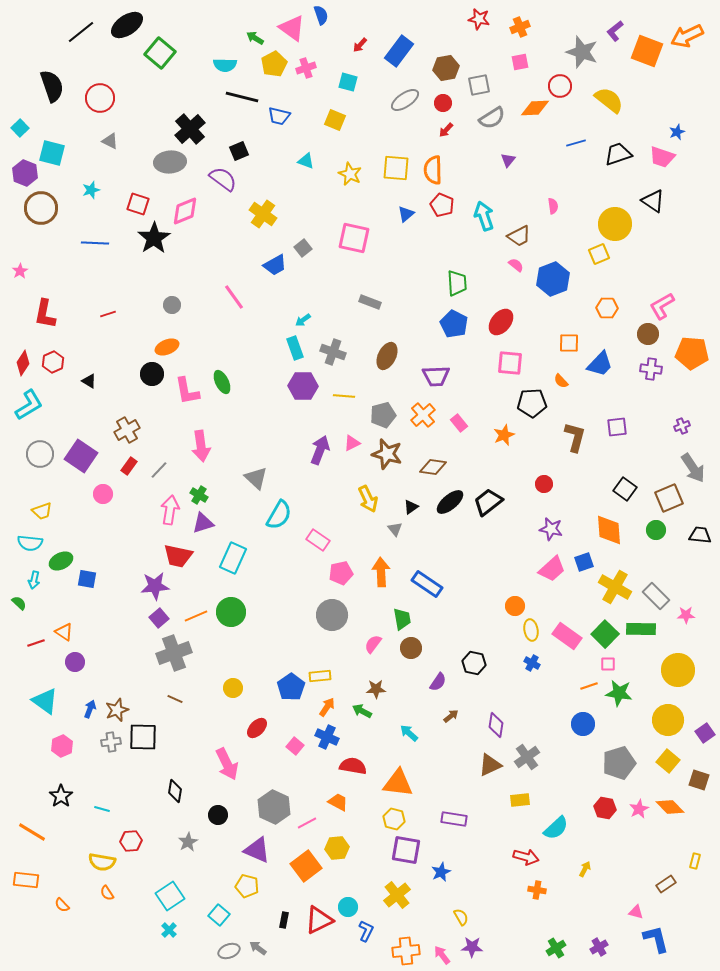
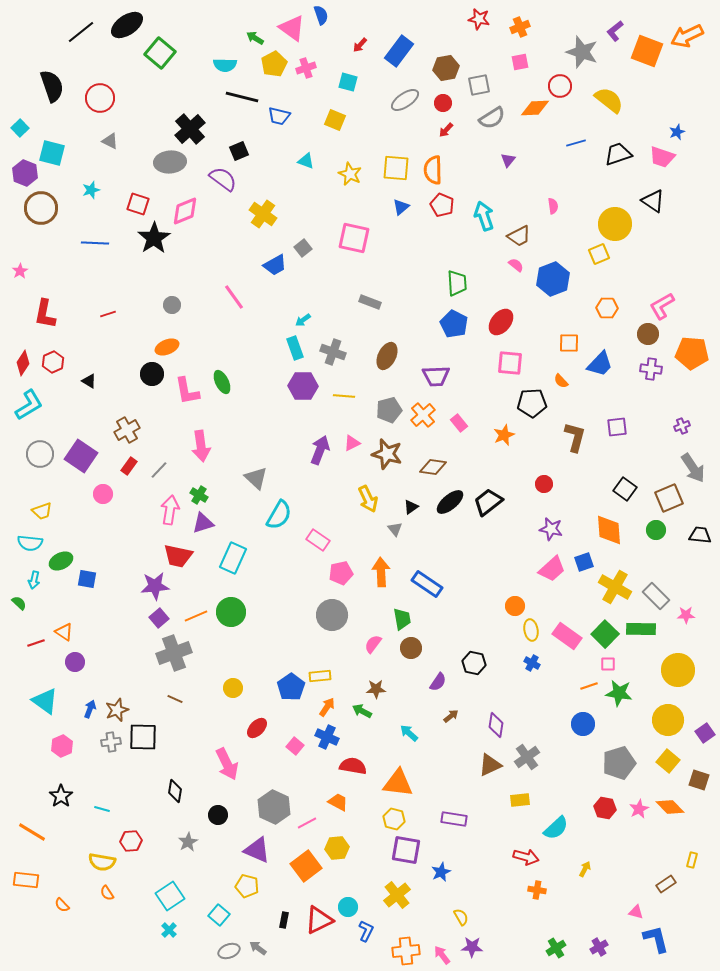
blue triangle at (406, 214): moved 5 px left, 7 px up
gray pentagon at (383, 415): moved 6 px right, 5 px up
yellow rectangle at (695, 861): moved 3 px left, 1 px up
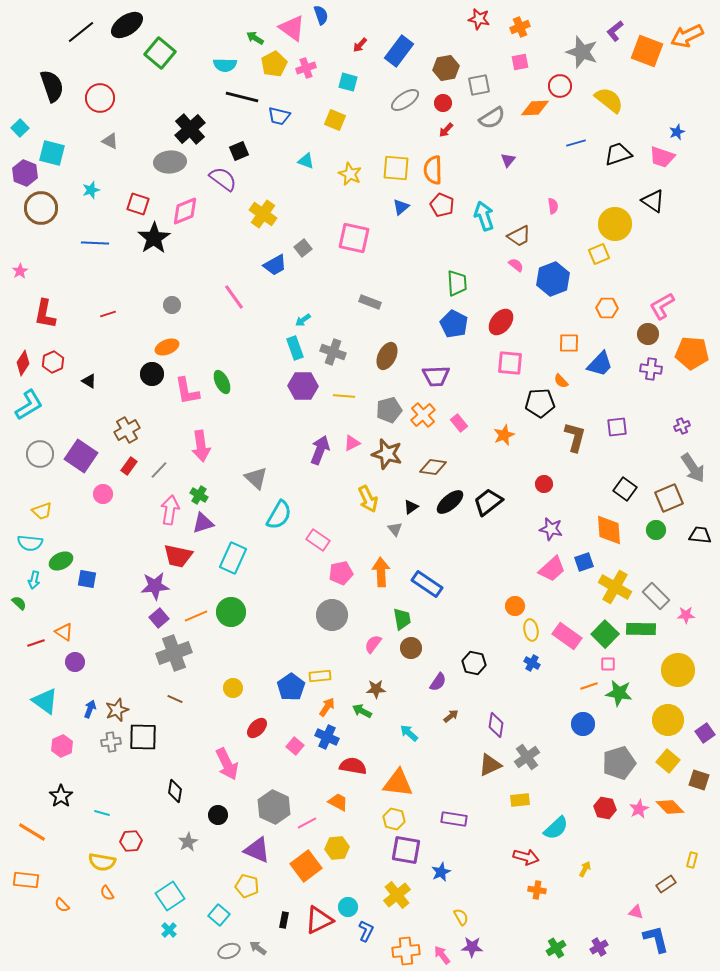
black pentagon at (532, 403): moved 8 px right
cyan line at (102, 809): moved 4 px down
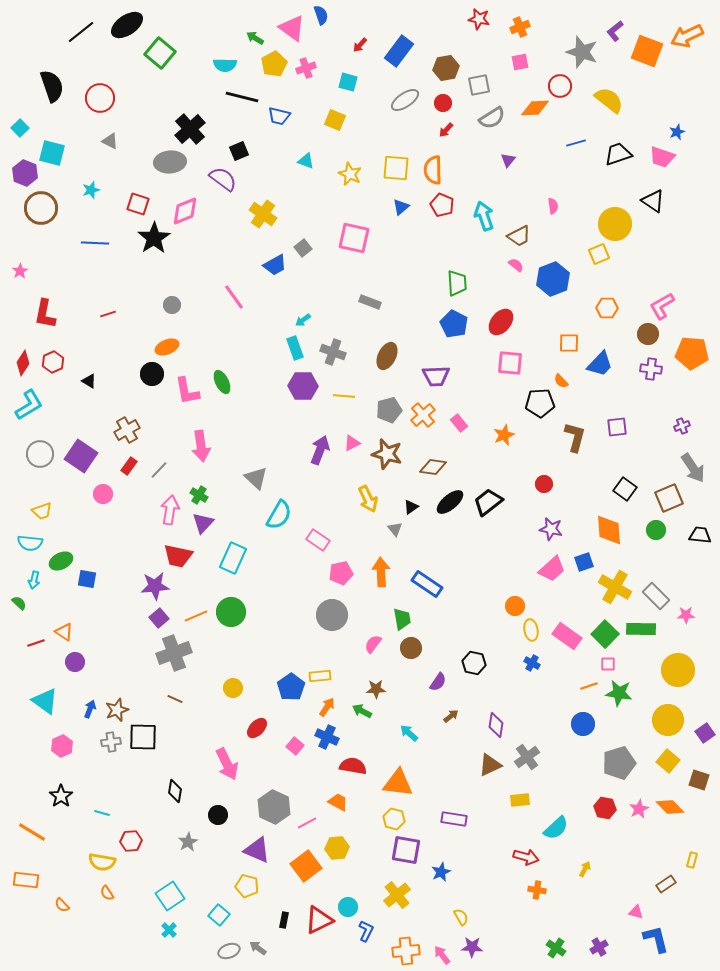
purple triangle at (203, 523): rotated 30 degrees counterclockwise
green cross at (556, 948): rotated 24 degrees counterclockwise
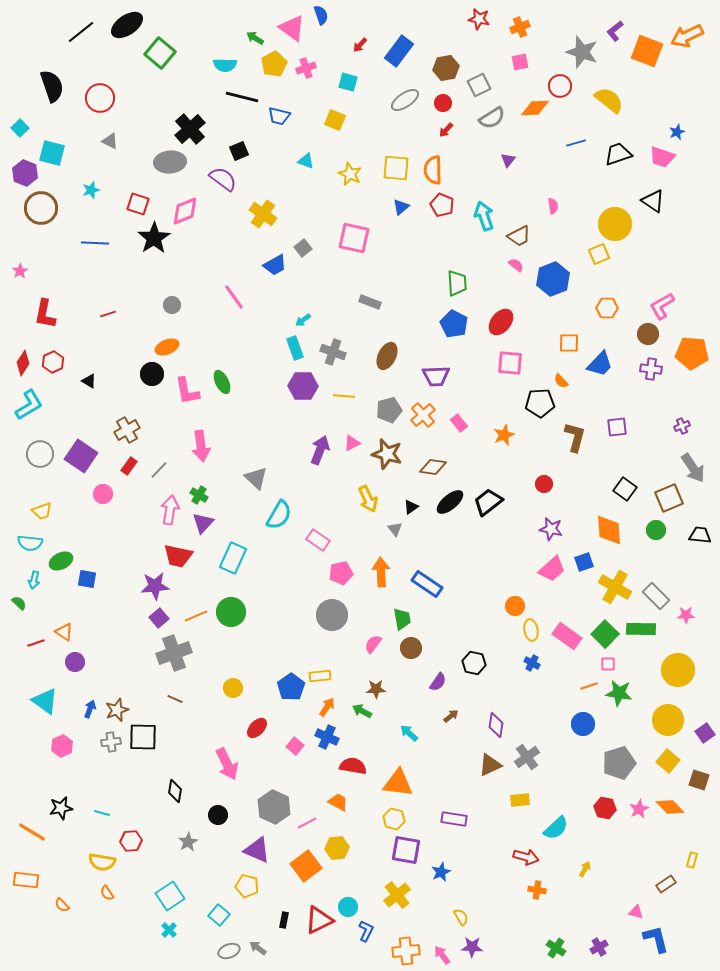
gray square at (479, 85): rotated 15 degrees counterclockwise
black star at (61, 796): moved 12 px down; rotated 25 degrees clockwise
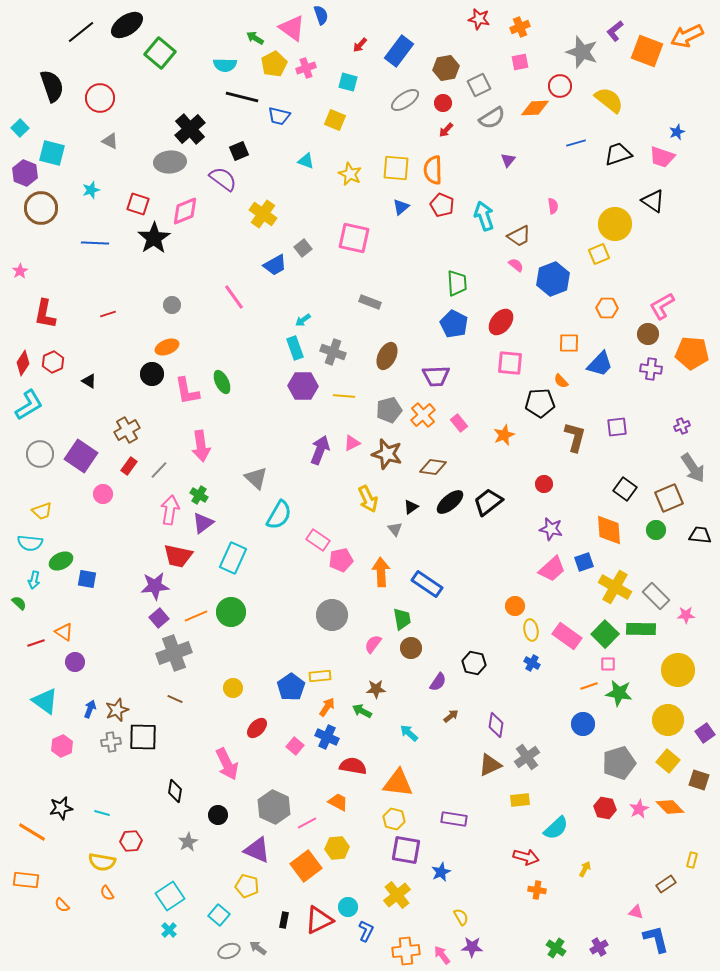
purple triangle at (203, 523): rotated 10 degrees clockwise
pink pentagon at (341, 573): moved 13 px up
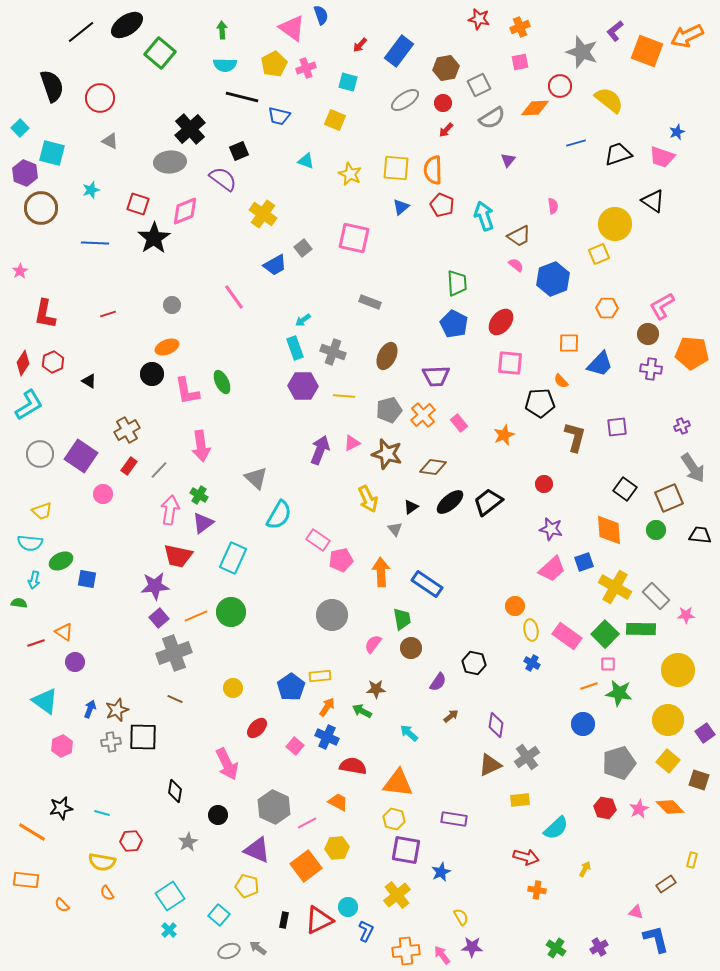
green arrow at (255, 38): moved 33 px left, 8 px up; rotated 54 degrees clockwise
green semicircle at (19, 603): rotated 35 degrees counterclockwise
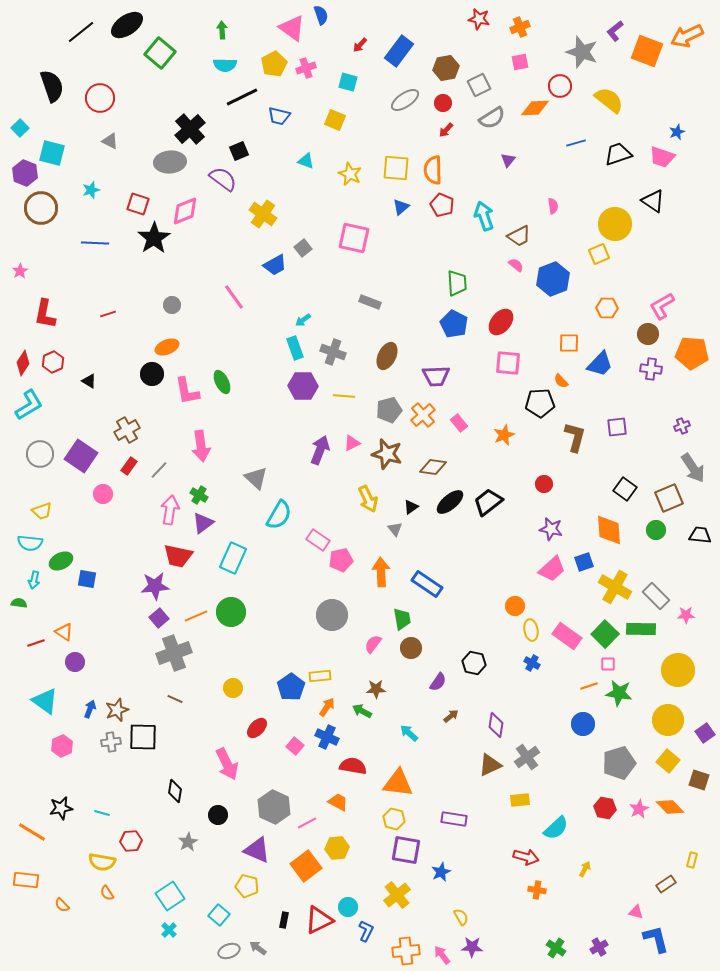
black line at (242, 97): rotated 40 degrees counterclockwise
pink square at (510, 363): moved 2 px left
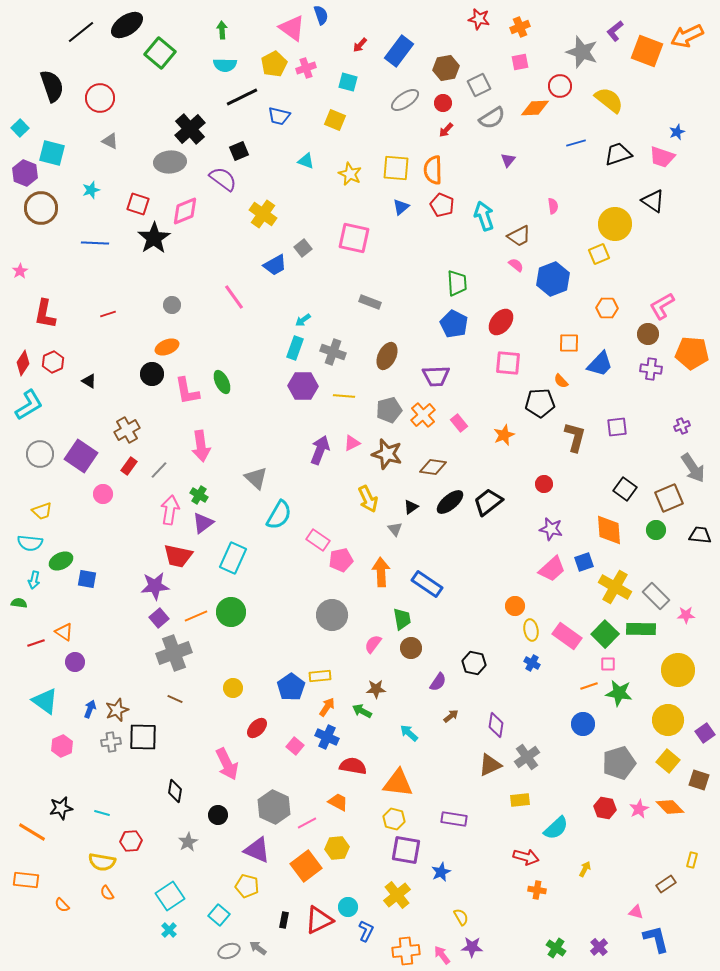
cyan rectangle at (295, 348): rotated 40 degrees clockwise
purple cross at (599, 947): rotated 12 degrees counterclockwise
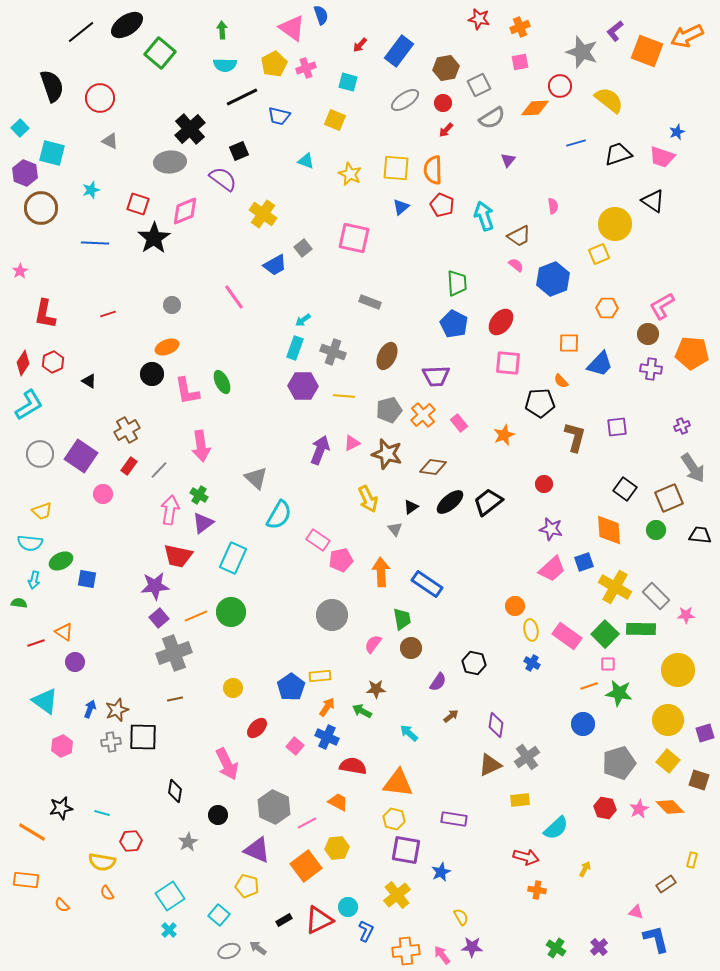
brown line at (175, 699): rotated 35 degrees counterclockwise
purple square at (705, 733): rotated 18 degrees clockwise
black rectangle at (284, 920): rotated 49 degrees clockwise
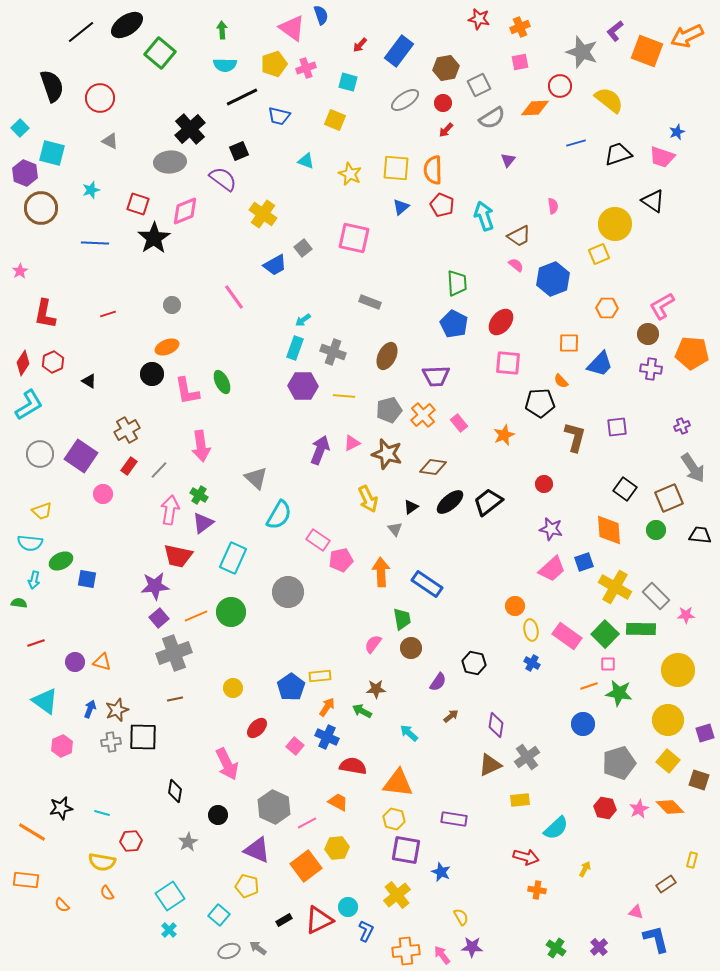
yellow pentagon at (274, 64): rotated 10 degrees clockwise
gray circle at (332, 615): moved 44 px left, 23 px up
orange triangle at (64, 632): moved 38 px right, 30 px down; rotated 18 degrees counterclockwise
blue star at (441, 872): rotated 24 degrees counterclockwise
